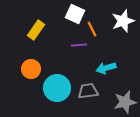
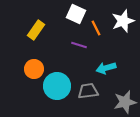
white square: moved 1 px right
orange line: moved 4 px right, 1 px up
purple line: rotated 21 degrees clockwise
orange circle: moved 3 px right
cyan circle: moved 2 px up
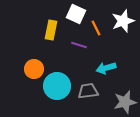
yellow rectangle: moved 15 px right; rotated 24 degrees counterclockwise
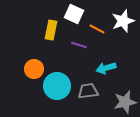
white square: moved 2 px left
orange line: moved 1 px right, 1 px down; rotated 35 degrees counterclockwise
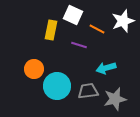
white square: moved 1 px left, 1 px down
gray star: moved 10 px left, 3 px up
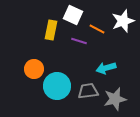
purple line: moved 4 px up
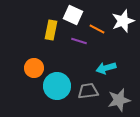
orange circle: moved 1 px up
gray star: moved 4 px right, 1 px down
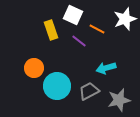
white star: moved 2 px right, 2 px up
yellow rectangle: rotated 30 degrees counterclockwise
purple line: rotated 21 degrees clockwise
gray trapezoid: moved 1 px right; rotated 20 degrees counterclockwise
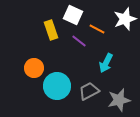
cyan arrow: moved 5 px up; rotated 48 degrees counterclockwise
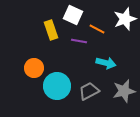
purple line: rotated 28 degrees counterclockwise
cyan arrow: rotated 102 degrees counterclockwise
gray star: moved 5 px right, 9 px up
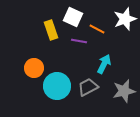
white square: moved 2 px down
cyan arrow: moved 2 px left, 1 px down; rotated 78 degrees counterclockwise
gray trapezoid: moved 1 px left, 4 px up
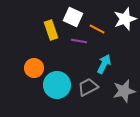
cyan circle: moved 1 px up
